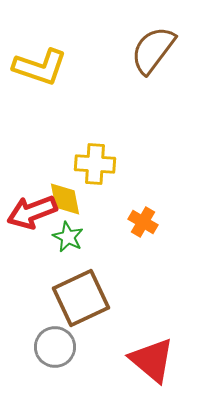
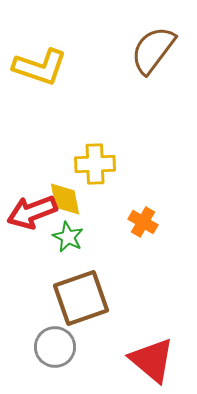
yellow cross: rotated 6 degrees counterclockwise
brown square: rotated 6 degrees clockwise
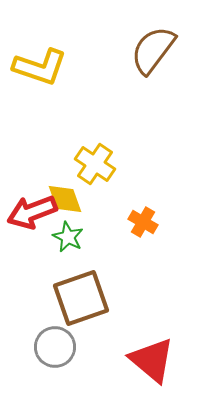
yellow cross: rotated 36 degrees clockwise
yellow diamond: rotated 9 degrees counterclockwise
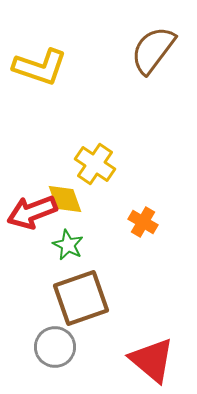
green star: moved 8 px down
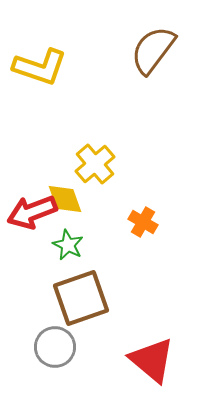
yellow cross: rotated 15 degrees clockwise
